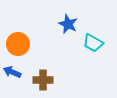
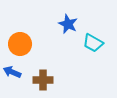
orange circle: moved 2 px right
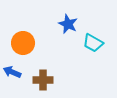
orange circle: moved 3 px right, 1 px up
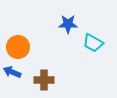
blue star: rotated 24 degrees counterclockwise
orange circle: moved 5 px left, 4 px down
brown cross: moved 1 px right
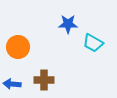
blue arrow: moved 12 px down; rotated 18 degrees counterclockwise
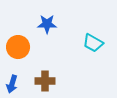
blue star: moved 21 px left
brown cross: moved 1 px right, 1 px down
blue arrow: rotated 78 degrees counterclockwise
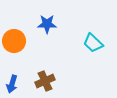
cyan trapezoid: rotated 15 degrees clockwise
orange circle: moved 4 px left, 6 px up
brown cross: rotated 24 degrees counterclockwise
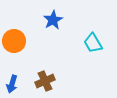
blue star: moved 6 px right, 4 px up; rotated 30 degrees counterclockwise
cyan trapezoid: rotated 15 degrees clockwise
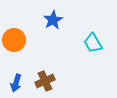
orange circle: moved 1 px up
blue arrow: moved 4 px right, 1 px up
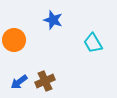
blue star: rotated 24 degrees counterclockwise
blue arrow: moved 3 px right, 1 px up; rotated 36 degrees clockwise
